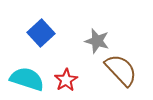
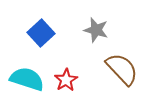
gray star: moved 1 px left, 11 px up
brown semicircle: moved 1 px right, 1 px up
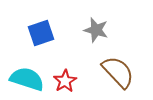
blue square: rotated 24 degrees clockwise
brown semicircle: moved 4 px left, 3 px down
red star: moved 1 px left, 1 px down
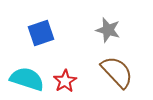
gray star: moved 12 px right
brown semicircle: moved 1 px left
